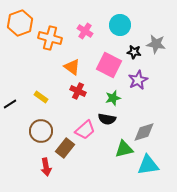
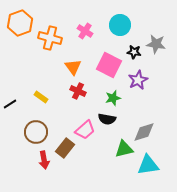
orange triangle: moved 1 px right; rotated 18 degrees clockwise
brown circle: moved 5 px left, 1 px down
red arrow: moved 2 px left, 7 px up
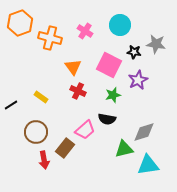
green star: moved 3 px up
black line: moved 1 px right, 1 px down
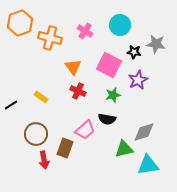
brown circle: moved 2 px down
brown rectangle: rotated 18 degrees counterclockwise
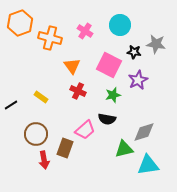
orange triangle: moved 1 px left, 1 px up
